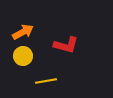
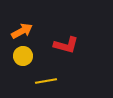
orange arrow: moved 1 px left, 1 px up
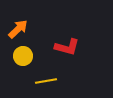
orange arrow: moved 4 px left, 2 px up; rotated 15 degrees counterclockwise
red L-shape: moved 1 px right, 2 px down
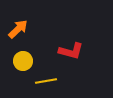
red L-shape: moved 4 px right, 4 px down
yellow circle: moved 5 px down
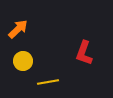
red L-shape: moved 13 px right, 2 px down; rotated 95 degrees clockwise
yellow line: moved 2 px right, 1 px down
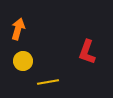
orange arrow: rotated 30 degrees counterclockwise
red L-shape: moved 3 px right, 1 px up
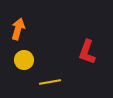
yellow circle: moved 1 px right, 1 px up
yellow line: moved 2 px right
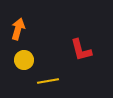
red L-shape: moved 6 px left, 2 px up; rotated 35 degrees counterclockwise
yellow line: moved 2 px left, 1 px up
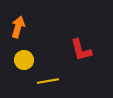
orange arrow: moved 2 px up
